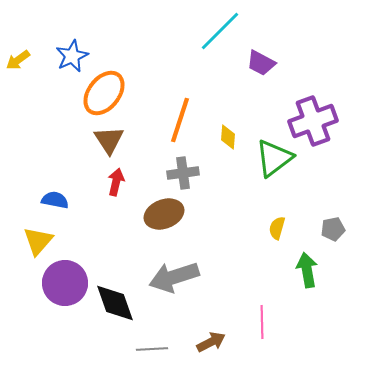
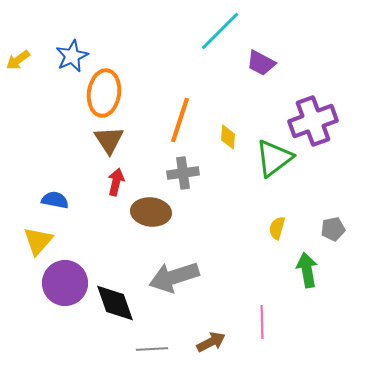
orange ellipse: rotated 30 degrees counterclockwise
brown ellipse: moved 13 px left, 2 px up; rotated 27 degrees clockwise
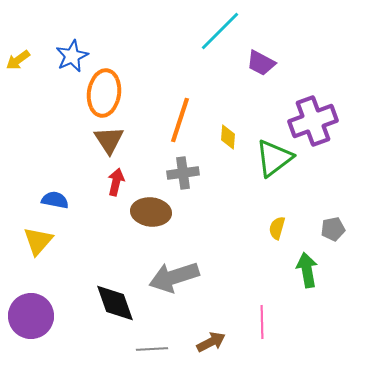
purple circle: moved 34 px left, 33 px down
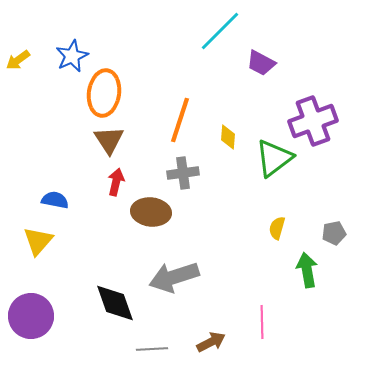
gray pentagon: moved 1 px right, 4 px down
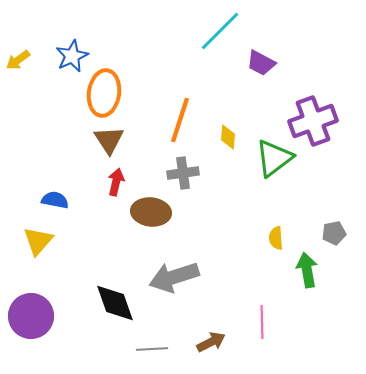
yellow semicircle: moved 1 px left, 10 px down; rotated 20 degrees counterclockwise
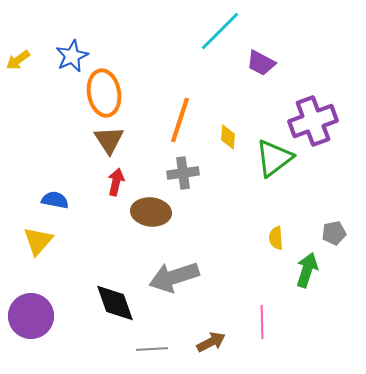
orange ellipse: rotated 18 degrees counterclockwise
green arrow: rotated 28 degrees clockwise
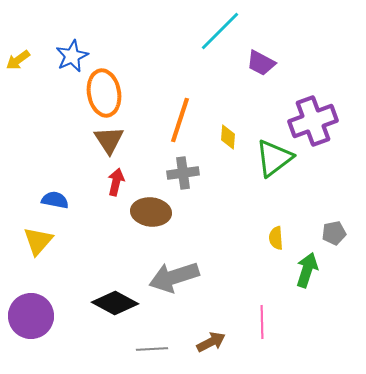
black diamond: rotated 42 degrees counterclockwise
